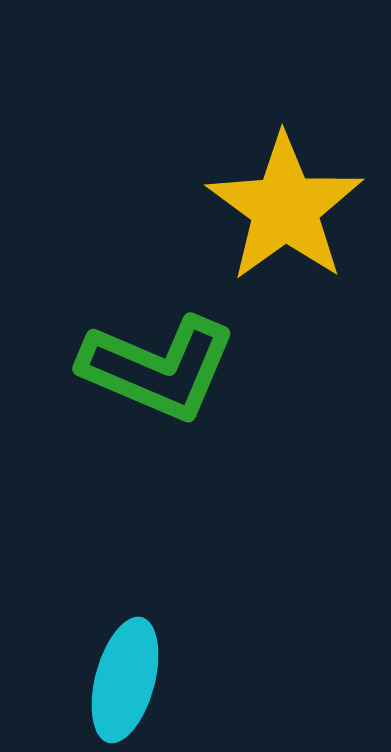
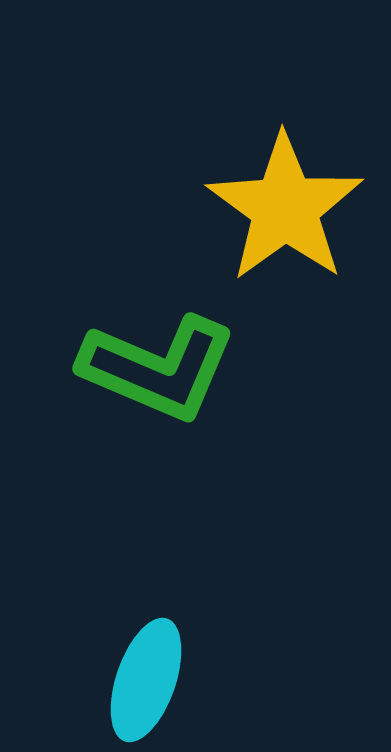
cyan ellipse: moved 21 px right; rotated 4 degrees clockwise
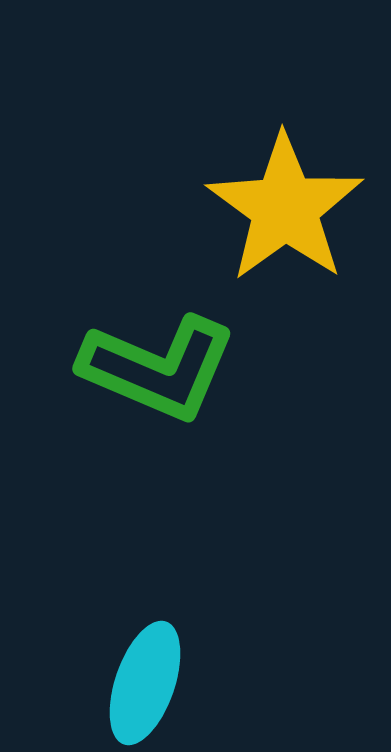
cyan ellipse: moved 1 px left, 3 px down
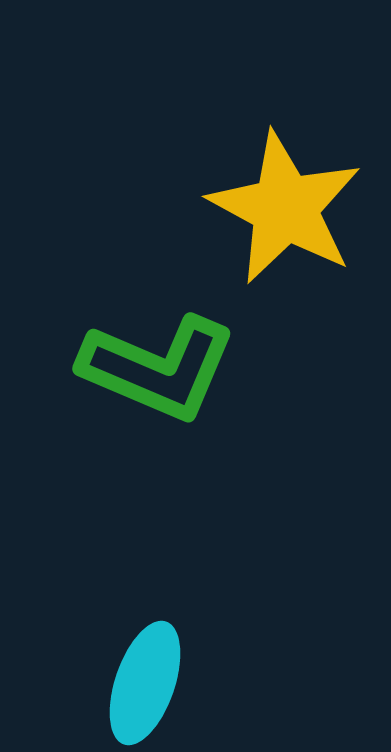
yellow star: rotated 8 degrees counterclockwise
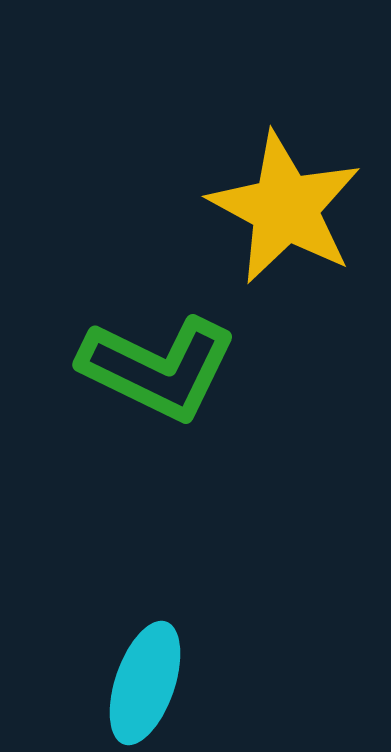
green L-shape: rotated 3 degrees clockwise
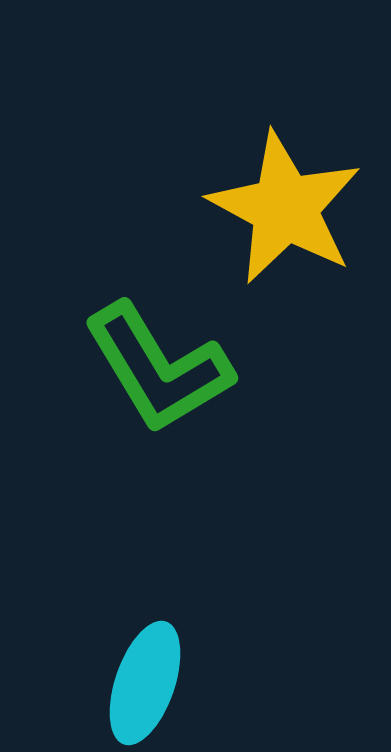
green L-shape: rotated 33 degrees clockwise
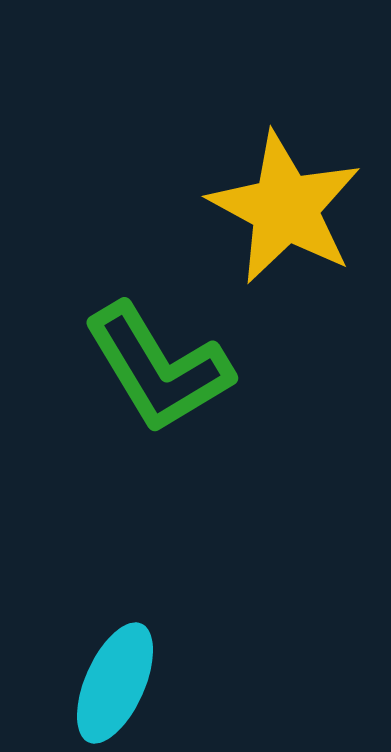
cyan ellipse: moved 30 px left; rotated 5 degrees clockwise
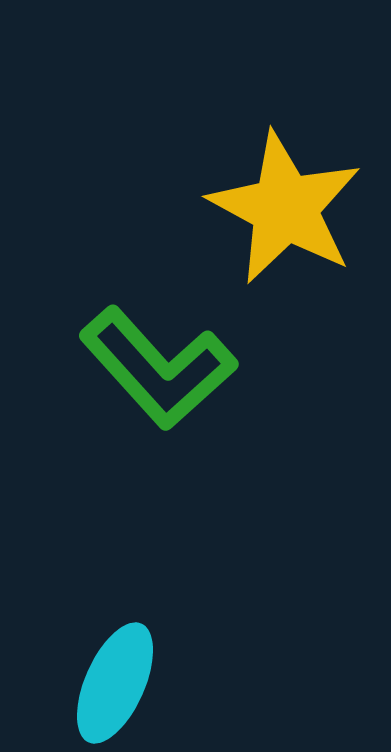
green L-shape: rotated 11 degrees counterclockwise
